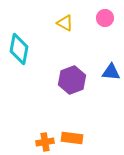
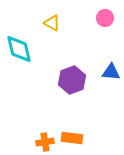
yellow triangle: moved 13 px left
cyan diamond: rotated 24 degrees counterclockwise
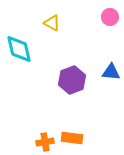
pink circle: moved 5 px right, 1 px up
